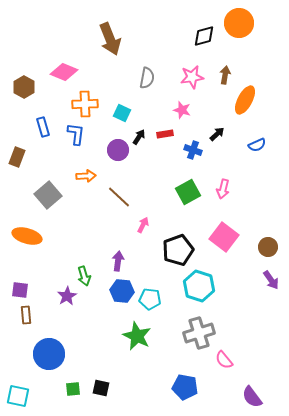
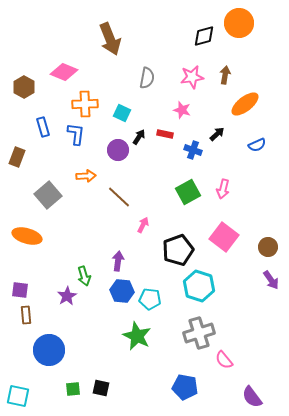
orange ellipse at (245, 100): moved 4 px down; rotated 24 degrees clockwise
red rectangle at (165, 134): rotated 21 degrees clockwise
blue circle at (49, 354): moved 4 px up
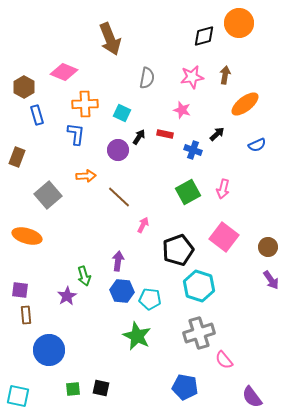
blue rectangle at (43, 127): moved 6 px left, 12 px up
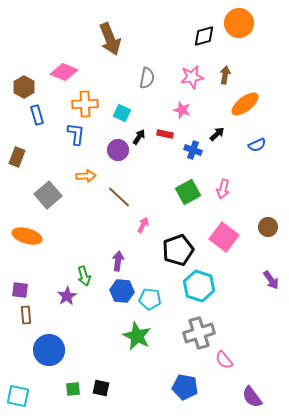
brown circle at (268, 247): moved 20 px up
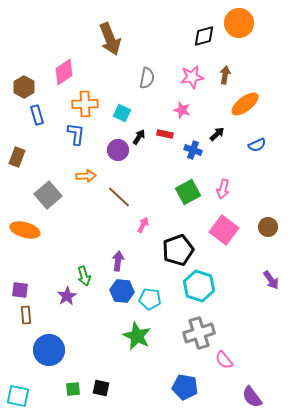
pink diamond at (64, 72): rotated 56 degrees counterclockwise
orange ellipse at (27, 236): moved 2 px left, 6 px up
pink square at (224, 237): moved 7 px up
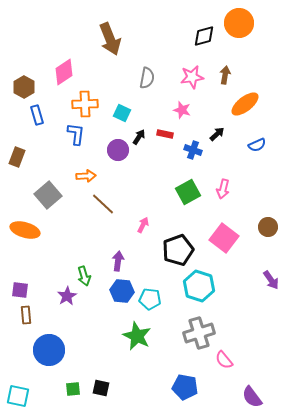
brown line at (119, 197): moved 16 px left, 7 px down
pink square at (224, 230): moved 8 px down
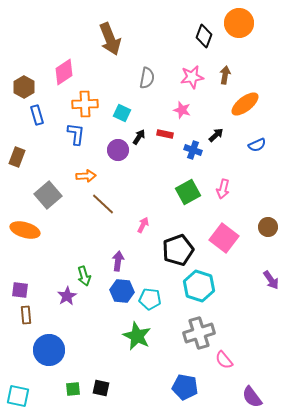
black diamond at (204, 36): rotated 55 degrees counterclockwise
black arrow at (217, 134): moved 1 px left, 1 px down
